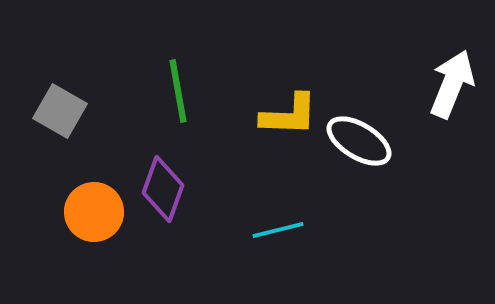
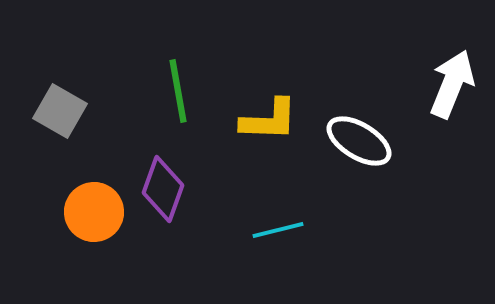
yellow L-shape: moved 20 px left, 5 px down
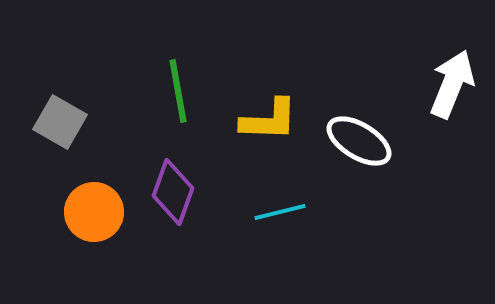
gray square: moved 11 px down
purple diamond: moved 10 px right, 3 px down
cyan line: moved 2 px right, 18 px up
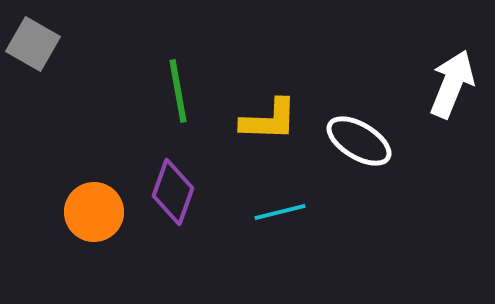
gray square: moved 27 px left, 78 px up
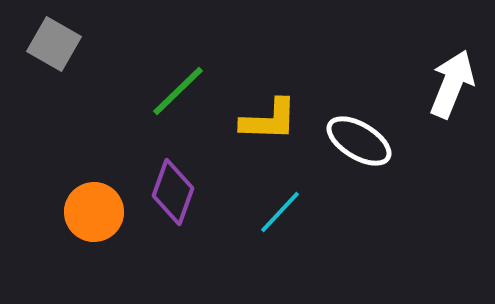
gray square: moved 21 px right
green line: rotated 56 degrees clockwise
cyan line: rotated 33 degrees counterclockwise
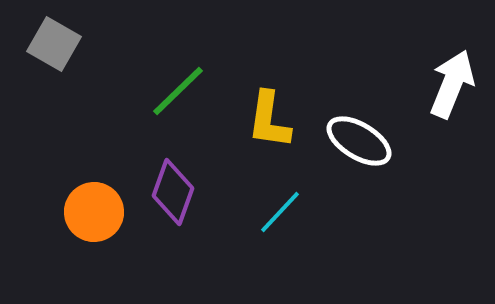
yellow L-shape: rotated 96 degrees clockwise
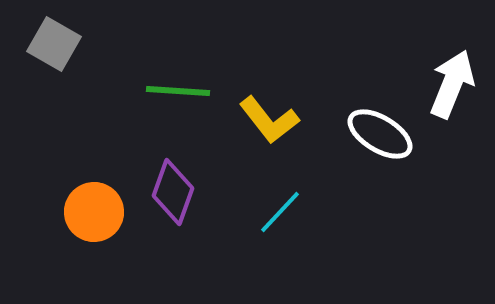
green line: rotated 48 degrees clockwise
yellow L-shape: rotated 46 degrees counterclockwise
white ellipse: moved 21 px right, 7 px up
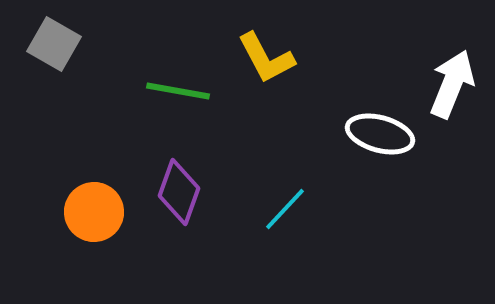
green line: rotated 6 degrees clockwise
yellow L-shape: moved 3 px left, 62 px up; rotated 10 degrees clockwise
white ellipse: rotated 16 degrees counterclockwise
purple diamond: moved 6 px right
cyan line: moved 5 px right, 3 px up
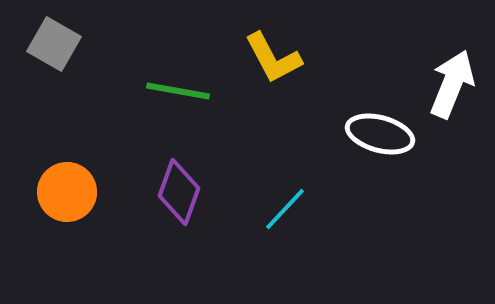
yellow L-shape: moved 7 px right
orange circle: moved 27 px left, 20 px up
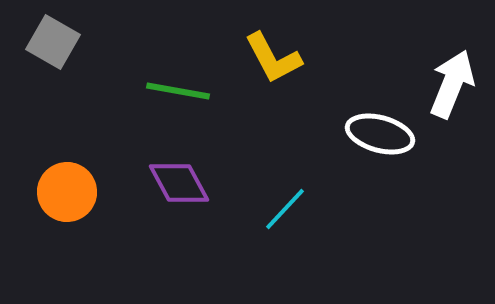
gray square: moved 1 px left, 2 px up
purple diamond: moved 9 px up; rotated 48 degrees counterclockwise
